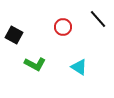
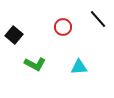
black square: rotated 12 degrees clockwise
cyan triangle: rotated 36 degrees counterclockwise
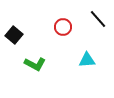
cyan triangle: moved 8 px right, 7 px up
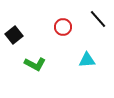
black square: rotated 12 degrees clockwise
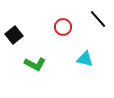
cyan triangle: moved 2 px left, 1 px up; rotated 18 degrees clockwise
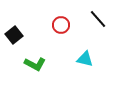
red circle: moved 2 px left, 2 px up
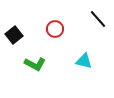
red circle: moved 6 px left, 4 px down
cyan triangle: moved 1 px left, 2 px down
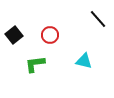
red circle: moved 5 px left, 6 px down
green L-shape: rotated 145 degrees clockwise
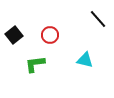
cyan triangle: moved 1 px right, 1 px up
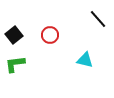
green L-shape: moved 20 px left
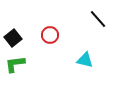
black square: moved 1 px left, 3 px down
